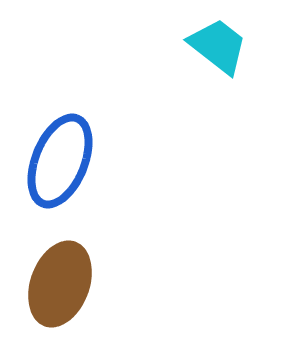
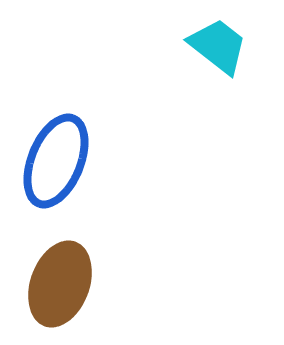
blue ellipse: moved 4 px left
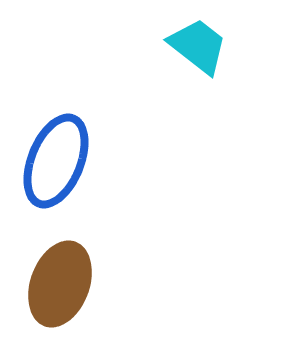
cyan trapezoid: moved 20 px left
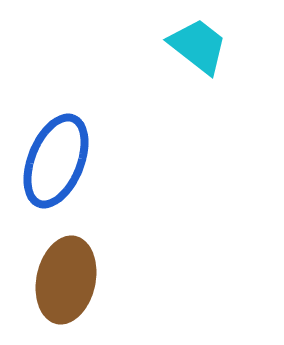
brown ellipse: moved 6 px right, 4 px up; rotated 8 degrees counterclockwise
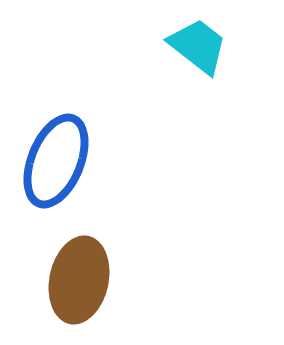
brown ellipse: moved 13 px right
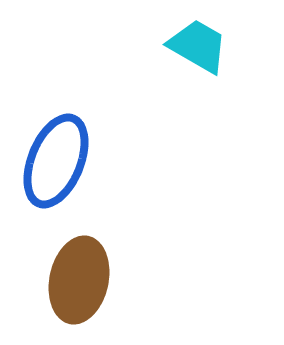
cyan trapezoid: rotated 8 degrees counterclockwise
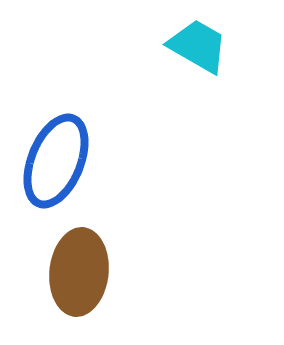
brown ellipse: moved 8 px up; rotated 6 degrees counterclockwise
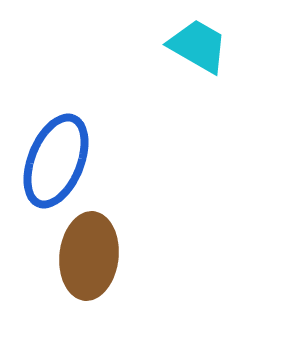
brown ellipse: moved 10 px right, 16 px up
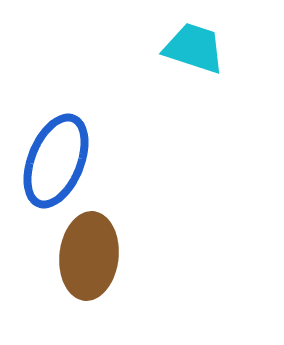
cyan trapezoid: moved 4 px left, 2 px down; rotated 12 degrees counterclockwise
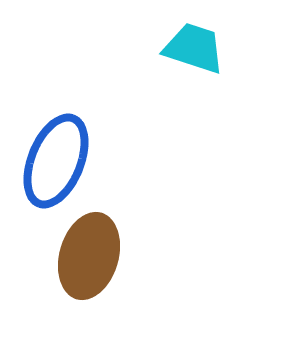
brown ellipse: rotated 10 degrees clockwise
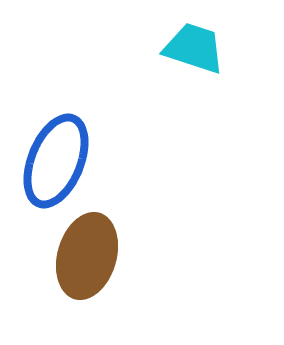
brown ellipse: moved 2 px left
